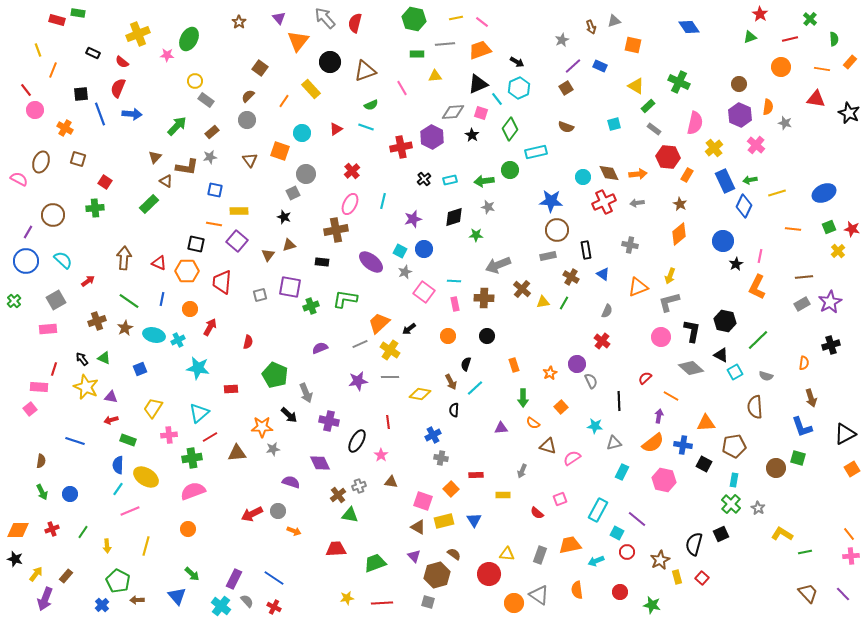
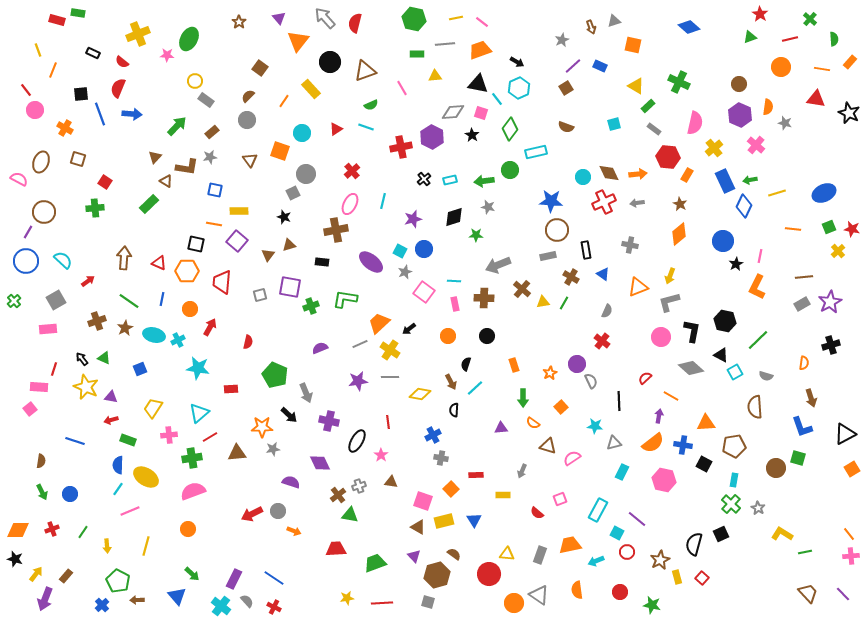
blue diamond at (689, 27): rotated 15 degrees counterclockwise
black triangle at (478, 84): rotated 35 degrees clockwise
brown circle at (53, 215): moved 9 px left, 3 px up
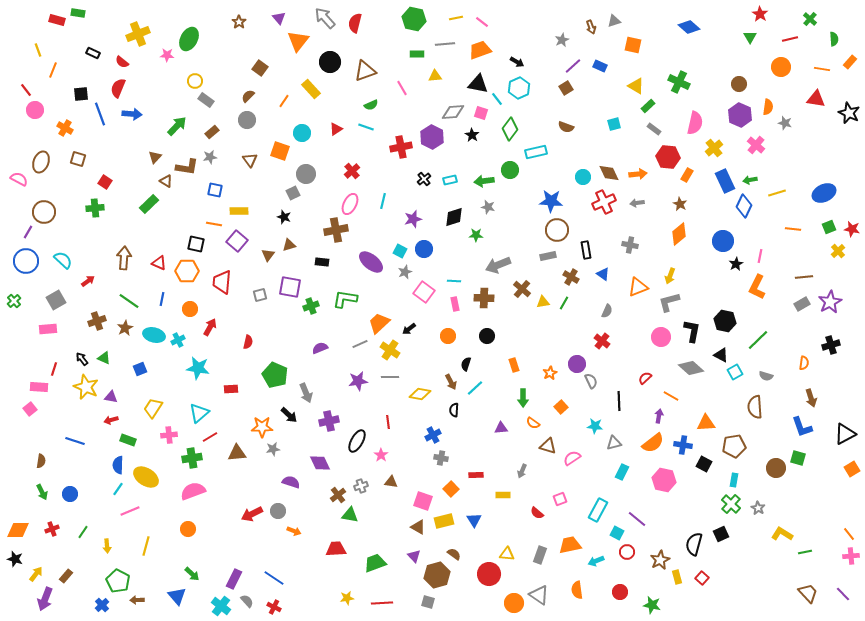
green triangle at (750, 37): rotated 40 degrees counterclockwise
purple cross at (329, 421): rotated 24 degrees counterclockwise
gray cross at (359, 486): moved 2 px right
